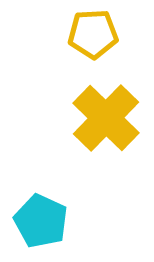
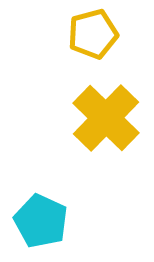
yellow pentagon: rotated 12 degrees counterclockwise
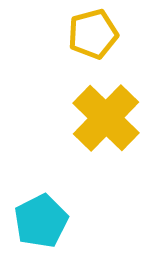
cyan pentagon: rotated 20 degrees clockwise
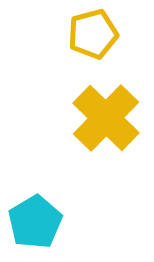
cyan pentagon: moved 6 px left, 1 px down; rotated 4 degrees counterclockwise
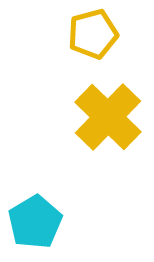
yellow cross: moved 2 px right, 1 px up
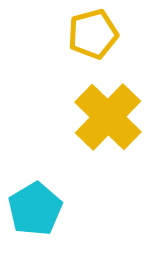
cyan pentagon: moved 13 px up
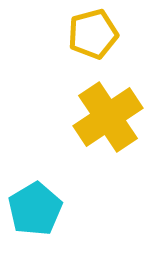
yellow cross: rotated 12 degrees clockwise
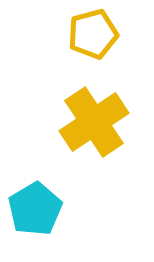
yellow cross: moved 14 px left, 5 px down
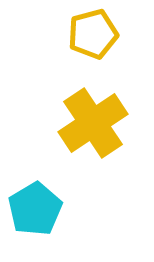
yellow cross: moved 1 px left, 1 px down
